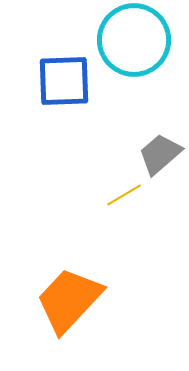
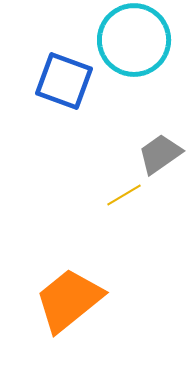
blue square: rotated 22 degrees clockwise
gray trapezoid: rotated 6 degrees clockwise
orange trapezoid: rotated 8 degrees clockwise
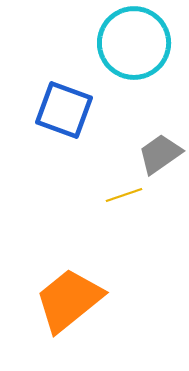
cyan circle: moved 3 px down
blue square: moved 29 px down
yellow line: rotated 12 degrees clockwise
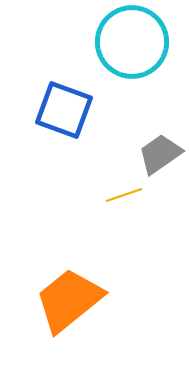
cyan circle: moved 2 px left, 1 px up
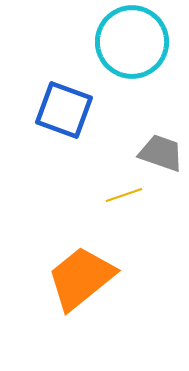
gray trapezoid: moved 1 px right, 1 px up; rotated 54 degrees clockwise
orange trapezoid: moved 12 px right, 22 px up
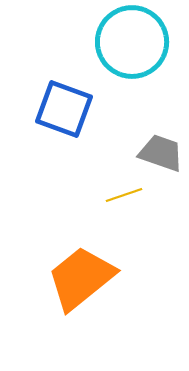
blue square: moved 1 px up
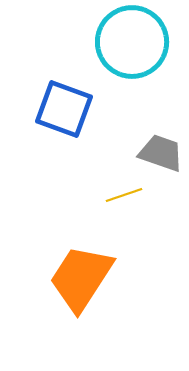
orange trapezoid: rotated 18 degrees counterclockwise
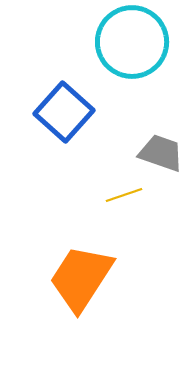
blue square: moved 3 px down; rotated 22 degrees clockwise
